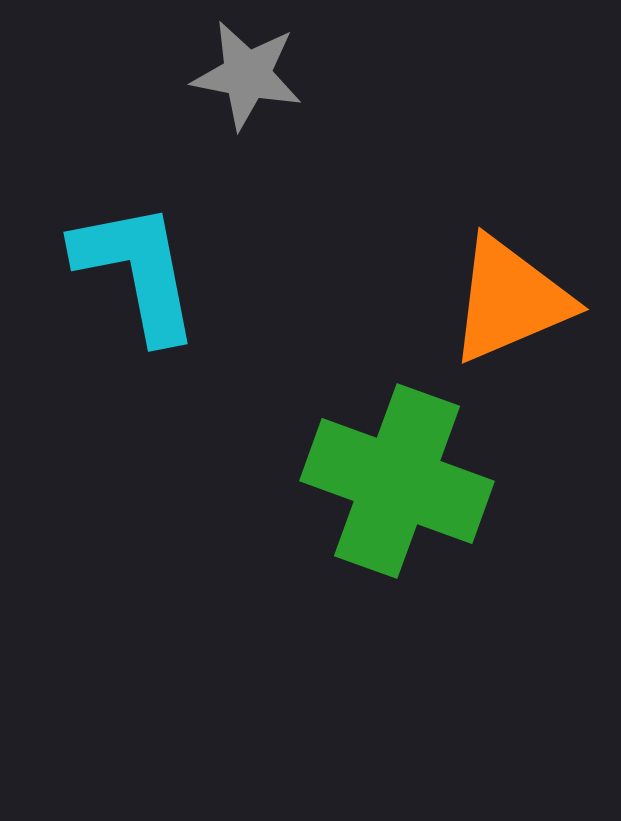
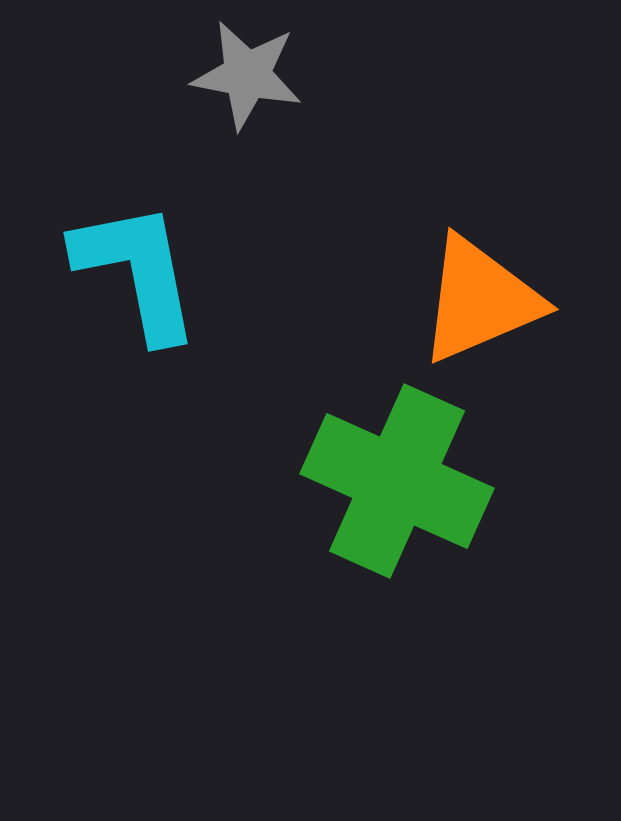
orange triangle: moved 30 px left
green cross: rotated 4 degrees clockwise
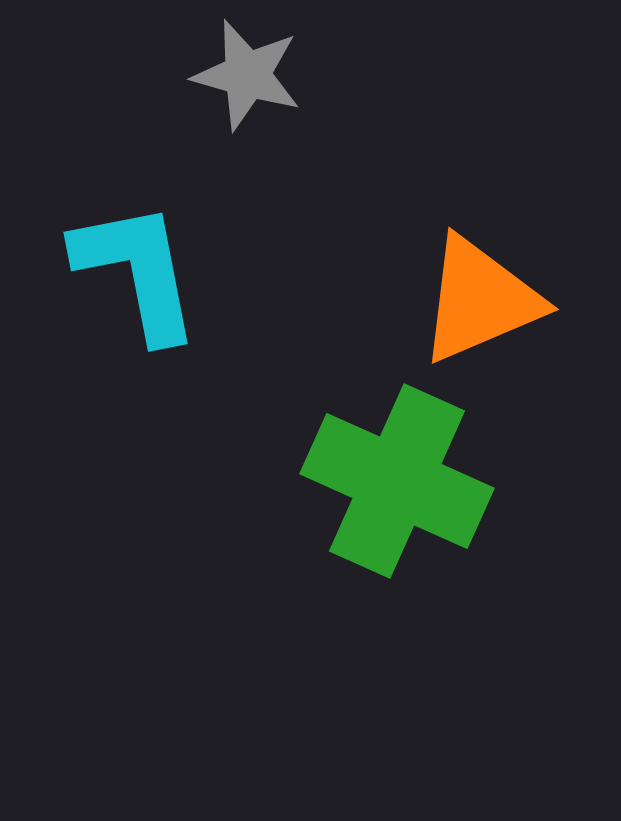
gray star: rotated 5 degrees clockwise
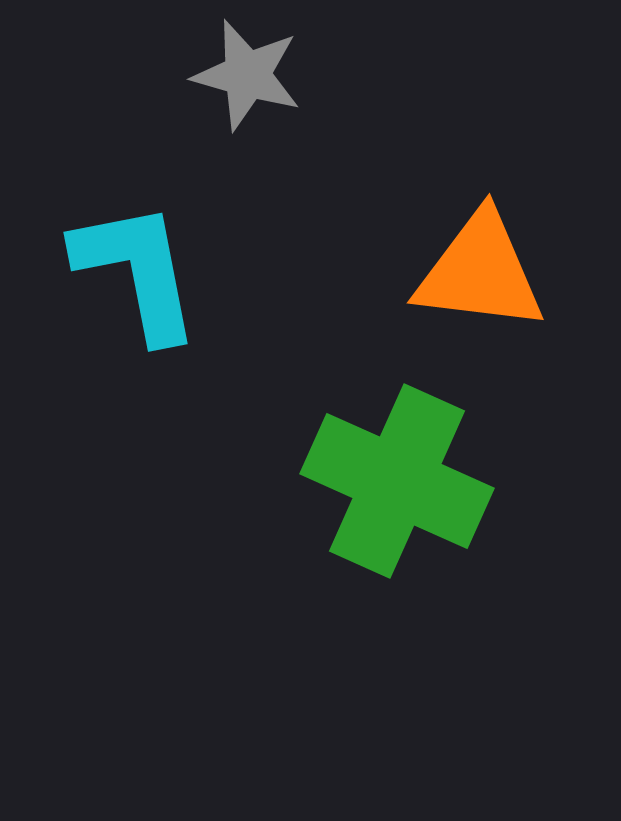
orange triangle: moved 28 px up; rotated 30 degrees clockwise
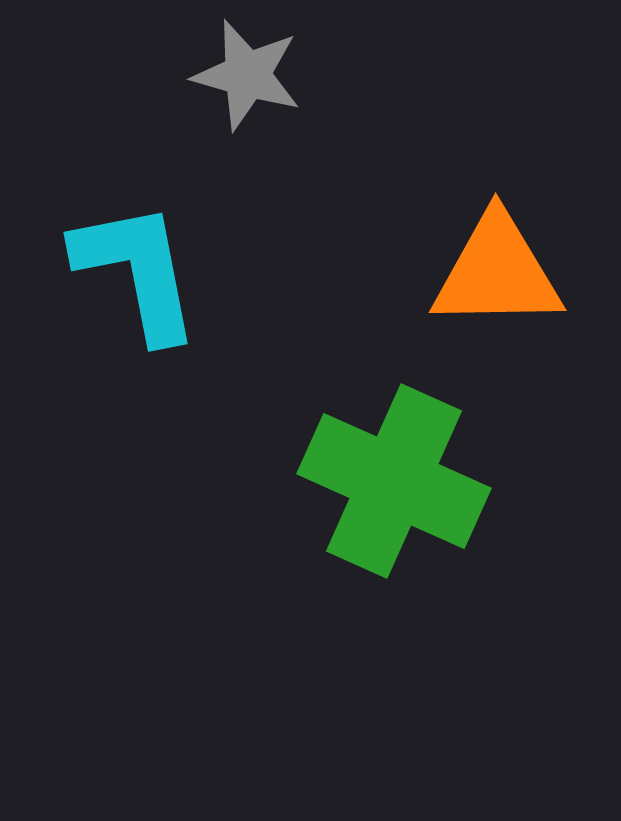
orange triangle: moved 17 px right; rotated 8 degrees counterclockwise
green cross: moved 3 px left
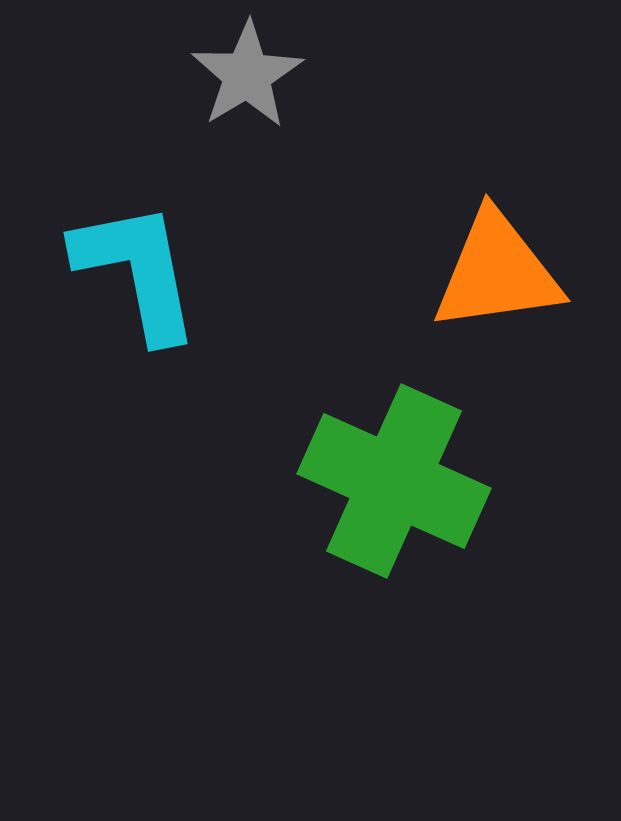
gray star: rotated 25 degrees clockwise
orange triangle: rotated 7 degrees counterclockwise
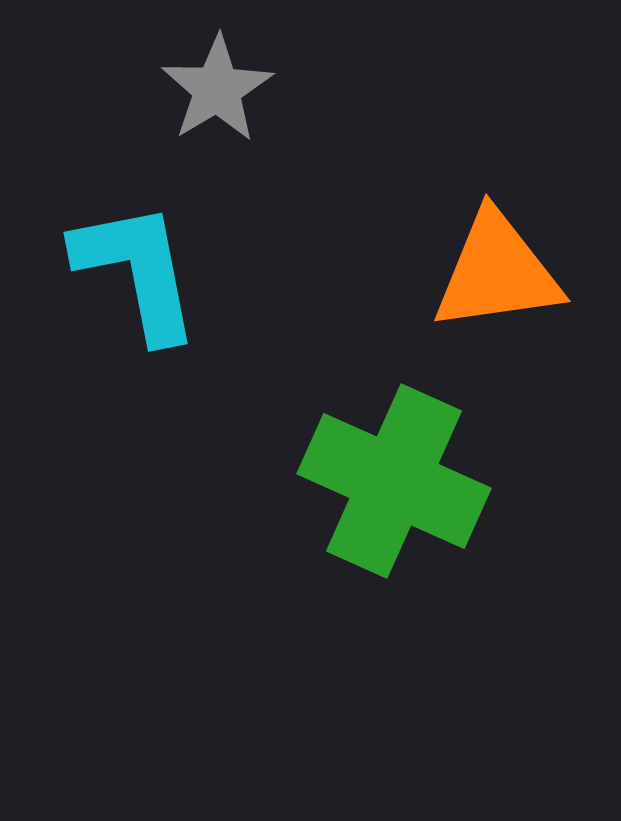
gray star: moved 30 px left, 14 px down
